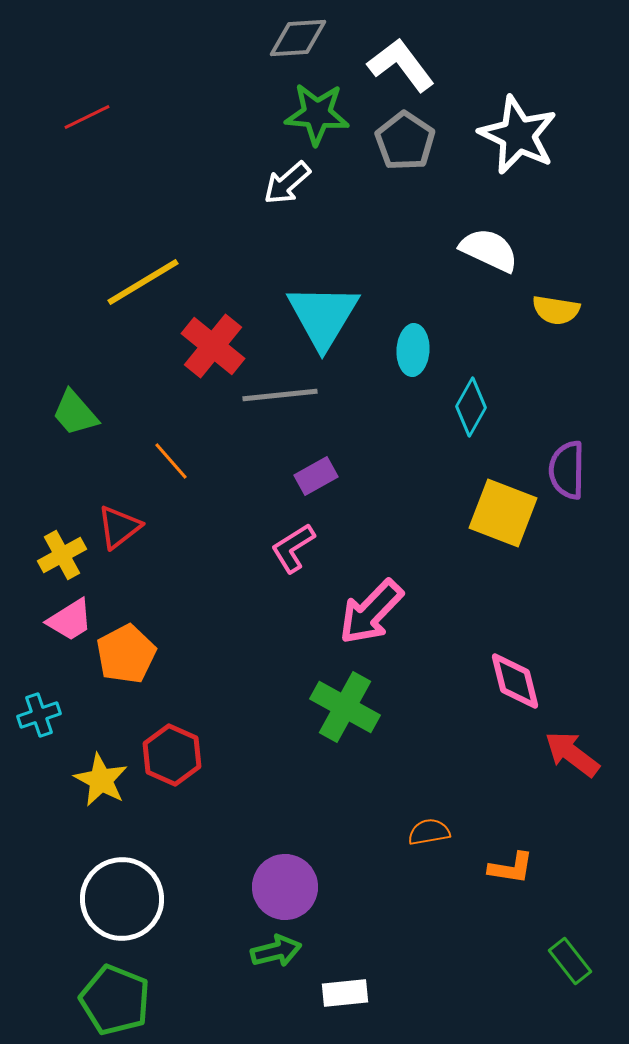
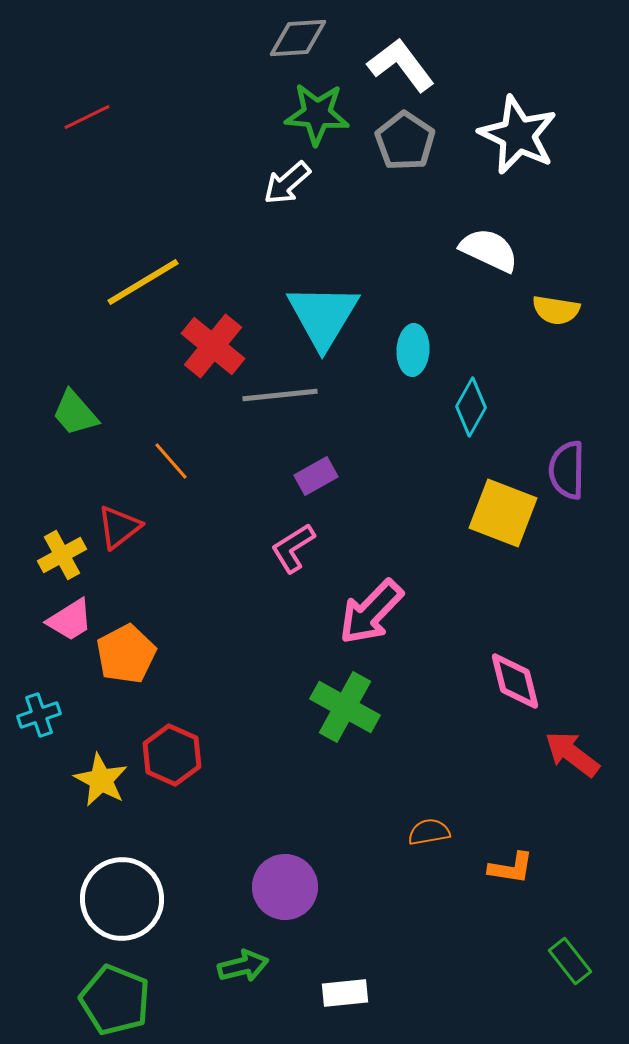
green arrow: moved 33 px left, 15 px down
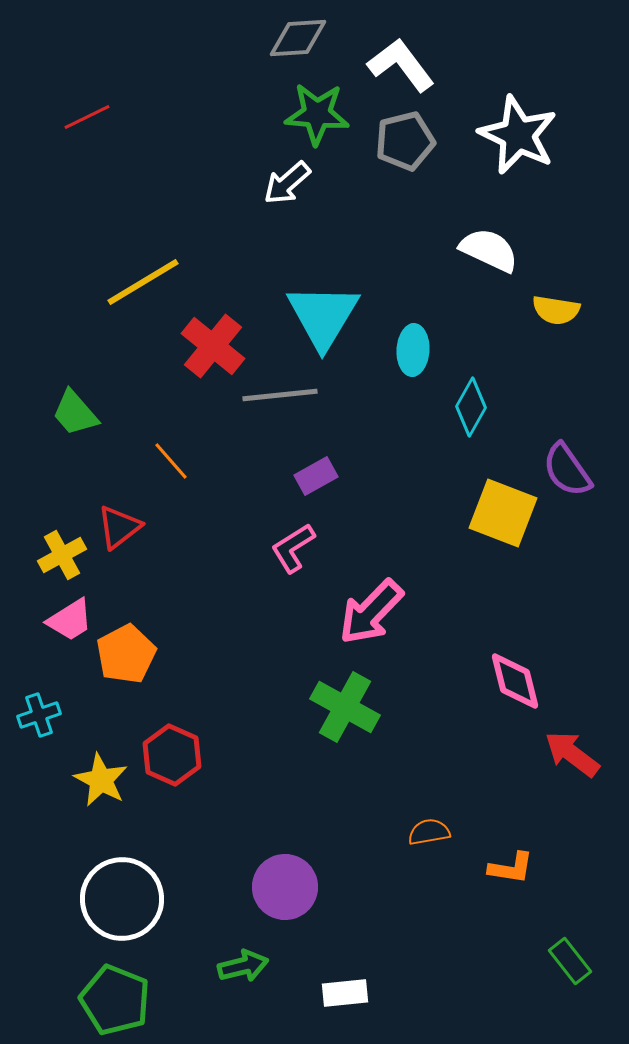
gray pentagon: rotated 24 degrees clockwise
purple semicircle: rotated 36 degrees counterclockwise
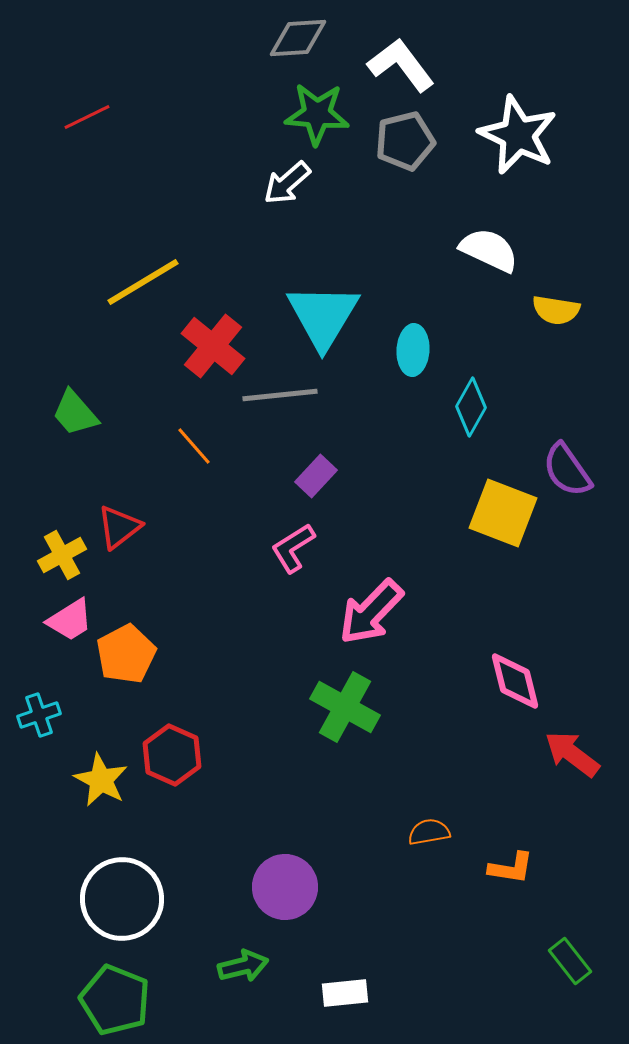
orange line: moved 23 px right, 15 px up
purple rectangle: rotated 18 degrees counterclockwise
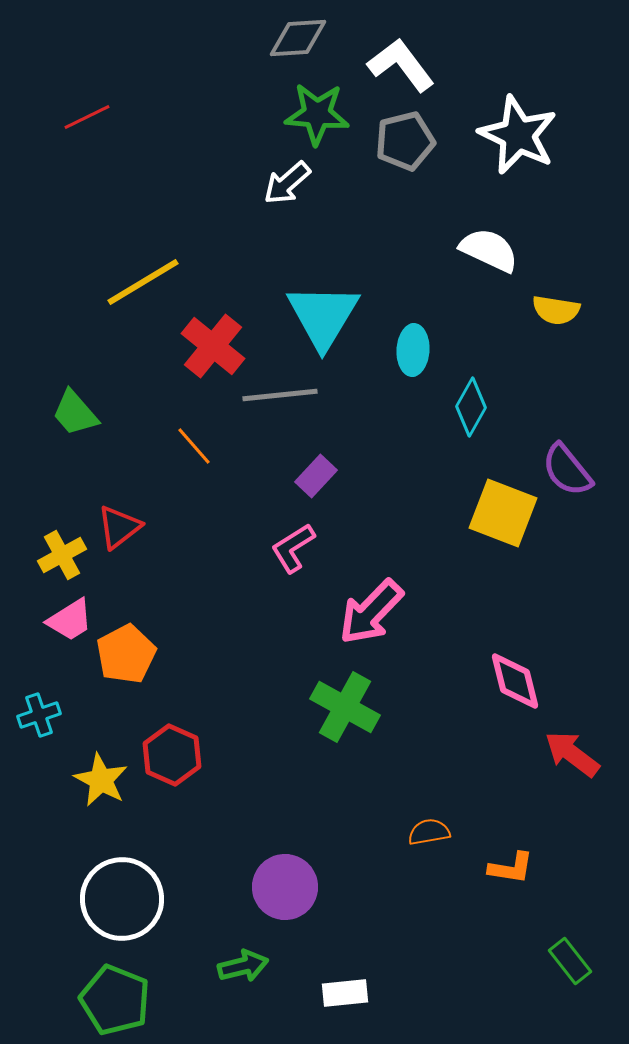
purple semicircle: rotated 4 degrees counterclockwise
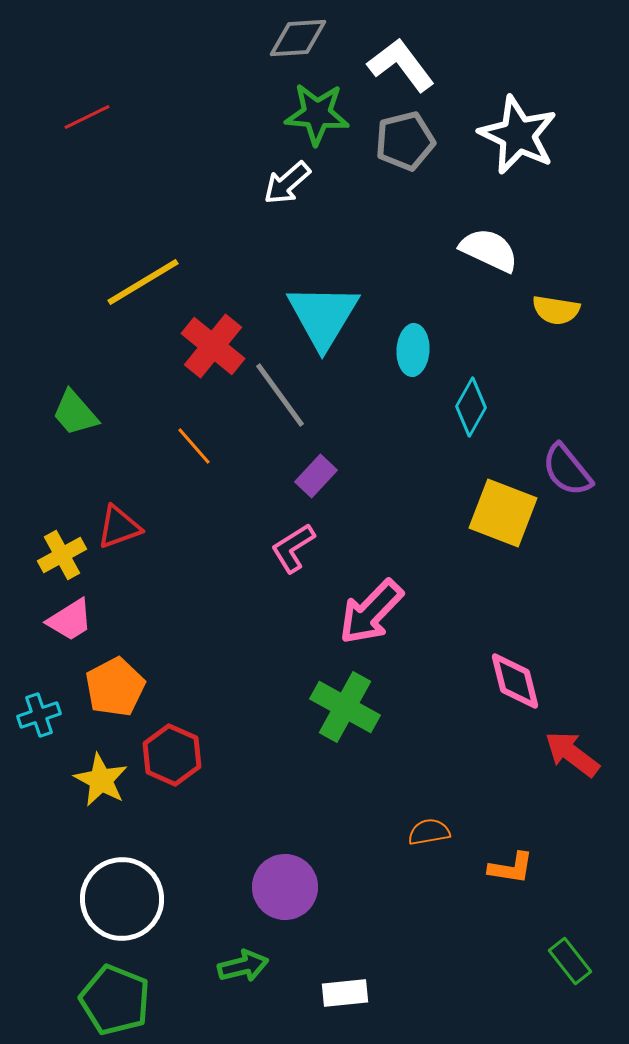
gray line: rotated 60 degrees clockwise
red triangle: rotated 18 degrees clockwise
orange pentagon: moved 11 px left, 33 px down
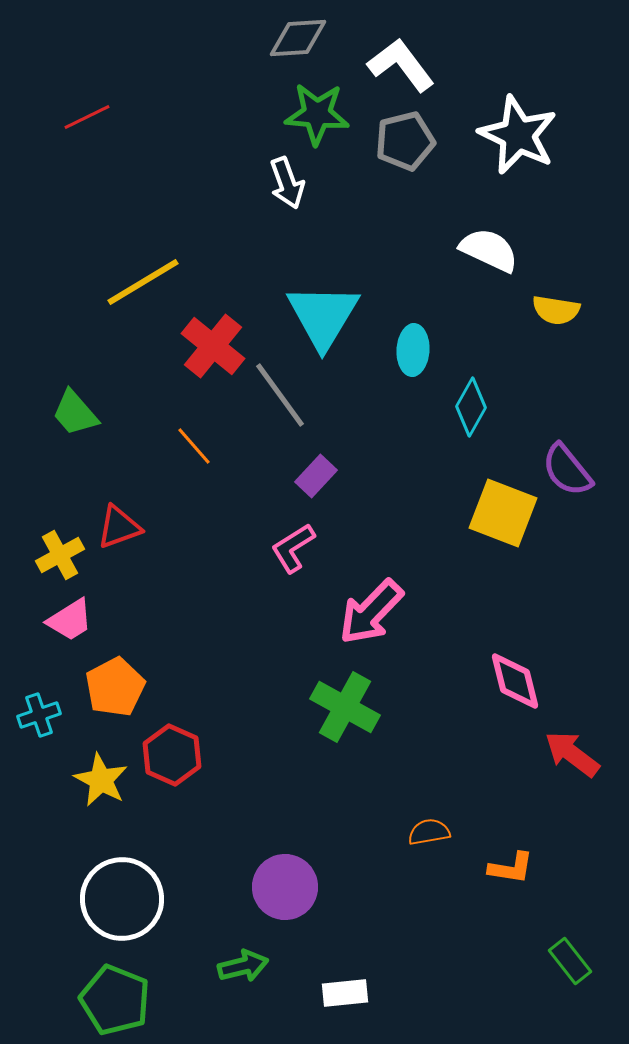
white arrow: rotated 69 degrees counterclockwise
yellow cross: moved 2 px left
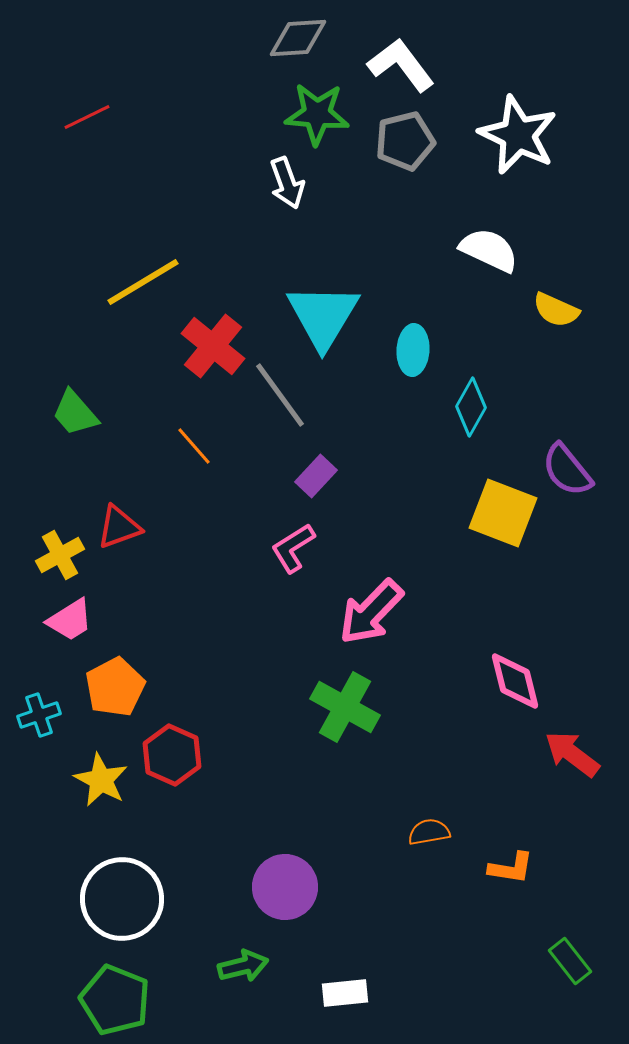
yellow semicircle: rotated 15 degrees clockwise
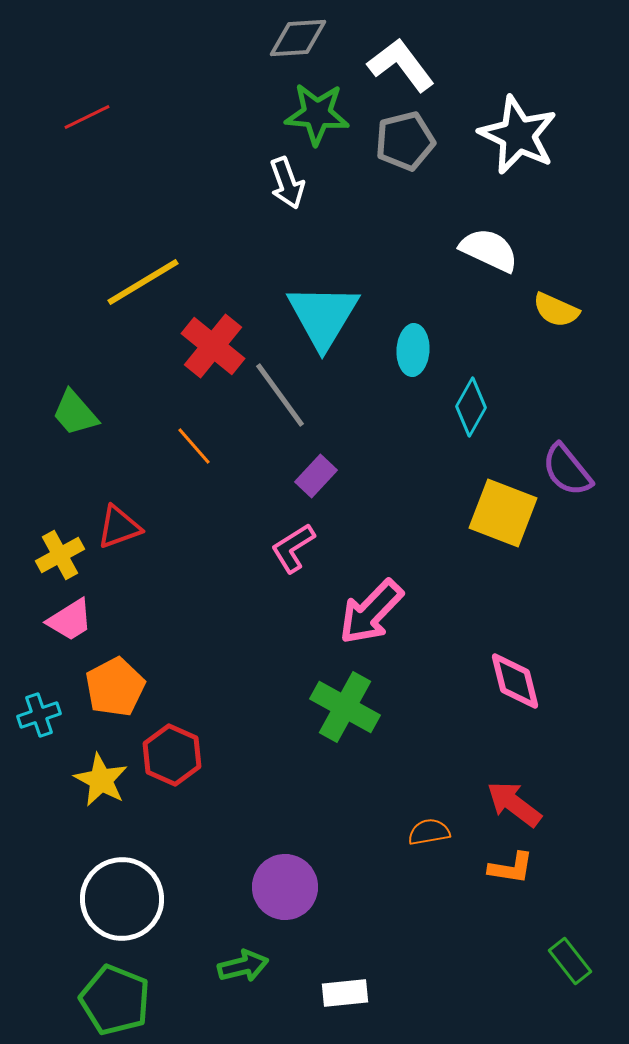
red arrow: moved 58 px left, 50 px down
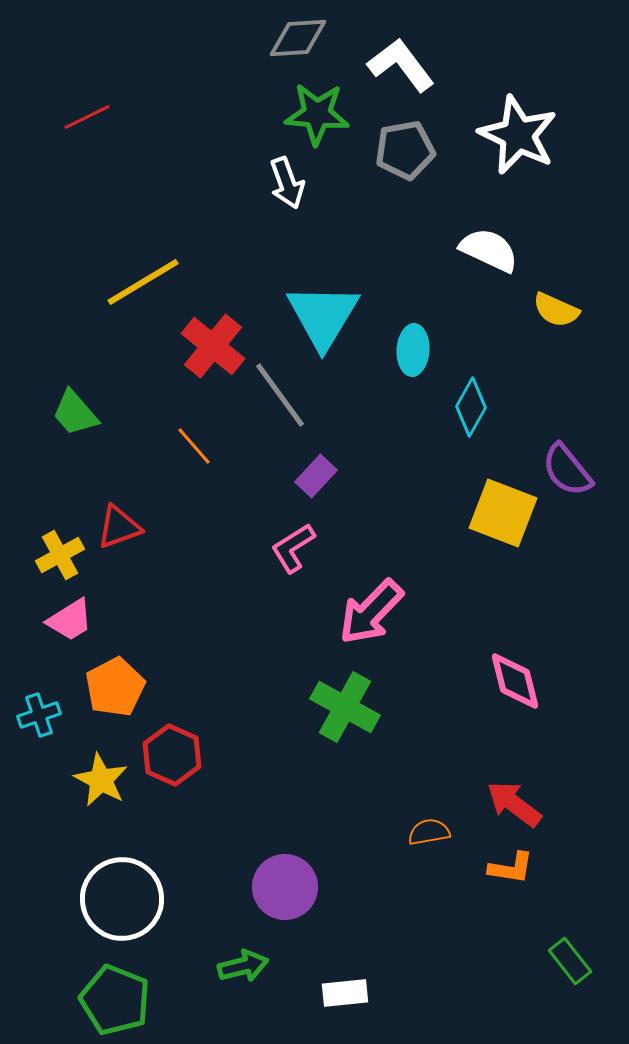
gray pentagon: moved 9 px down; rotated 4 degrees clockwise
